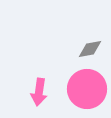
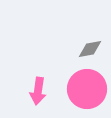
pink arrow: moved 1 px left, 1 px up
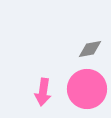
pink arrow: moved 5 px right, 1 px down
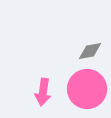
gray diamond: moved 2 px down
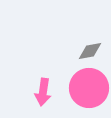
pink circle: moved 2 px right, 1 px up
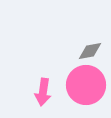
pink circle: moved 3 px left, 3 px up
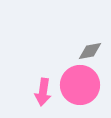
pink circle: moved 6 px left
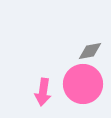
pink circle: moved 3 px right, 1 px up
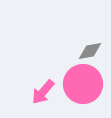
pink arrow: rotated 32 degrees clockwise
